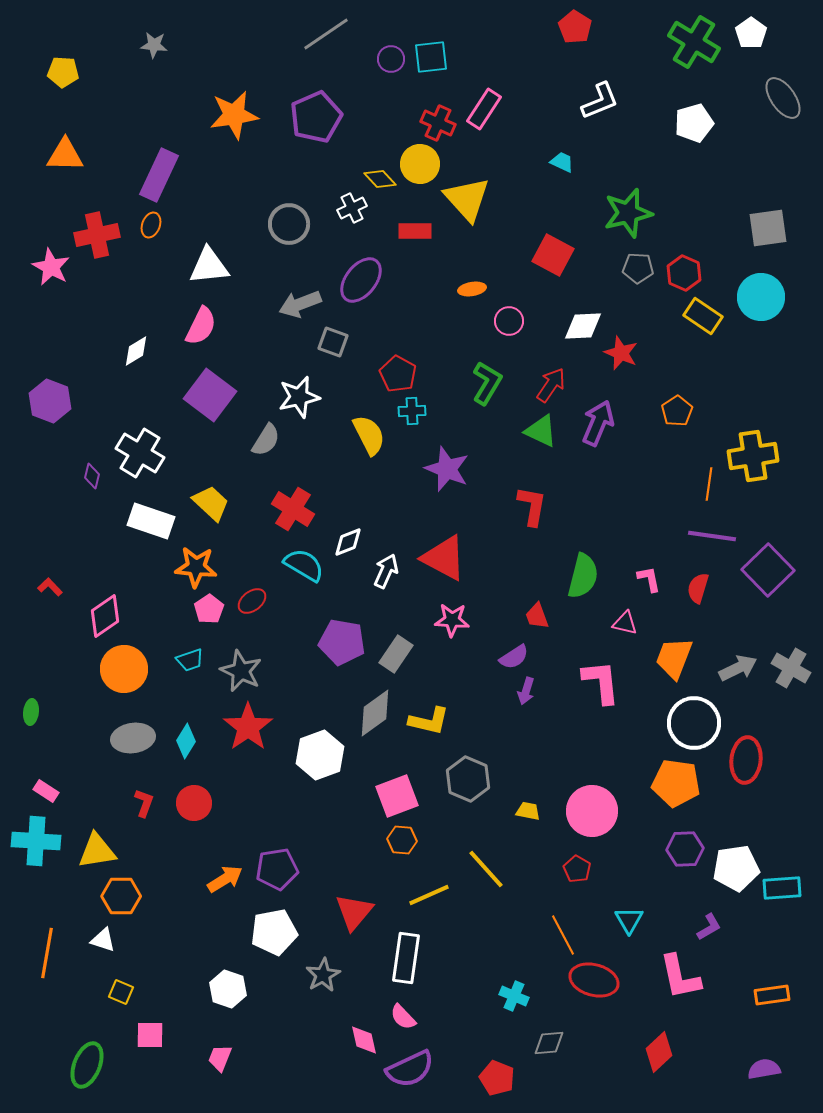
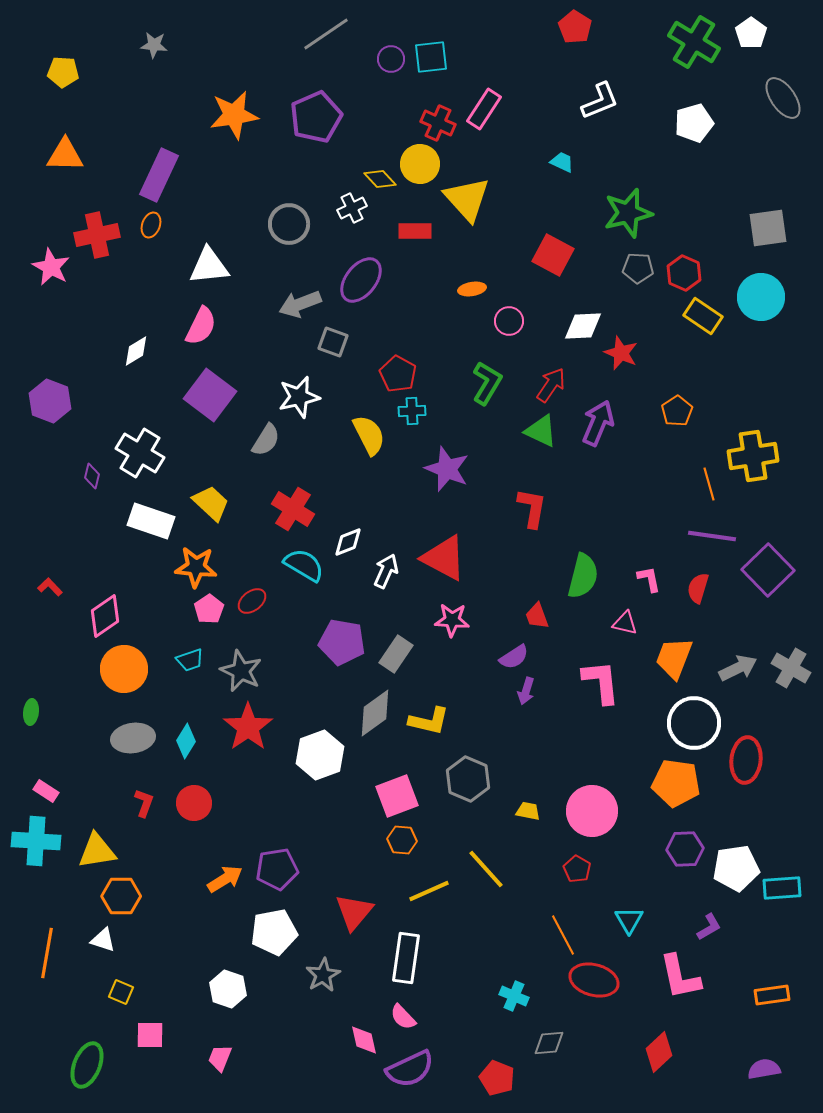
orange line at (709, 484): rotated 24 degrees counterclockwise
red L-shape at (532, 506): moved 2 px down
yellow line at (429, 895): moved 4 px up
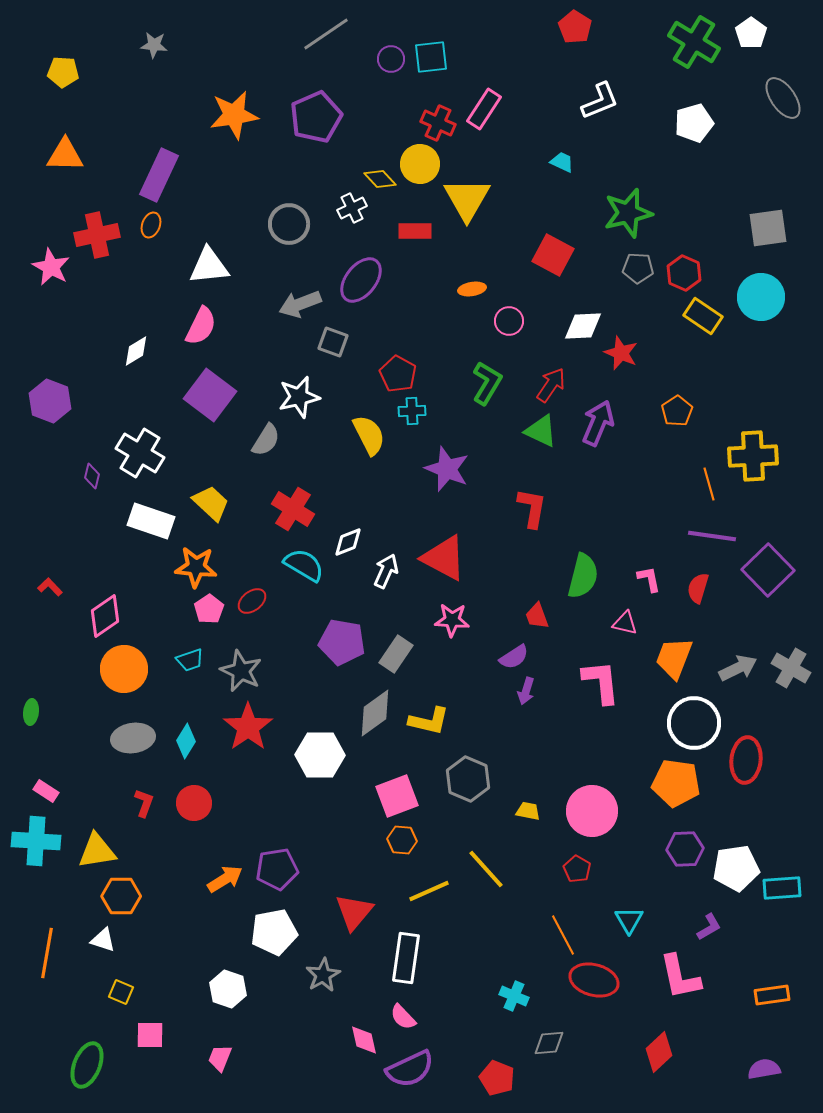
yellow triangle at (467, 199): rotated 12 degrees clockwise
yellow cross at (753, 456): rotated 6 degrees clockwise
white hexagon at (320, 755): rotated 21 degrees clockwise
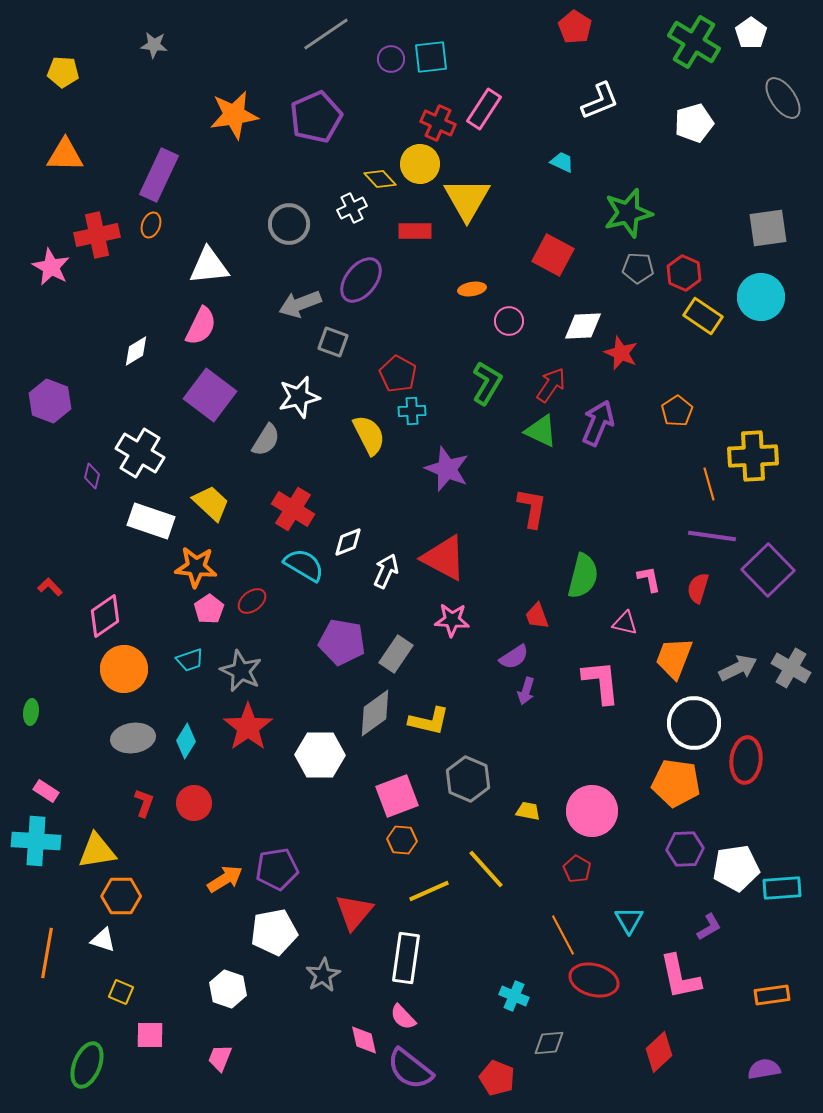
purple semicircle at (410, 1069): rotated 63 degrees clockwise
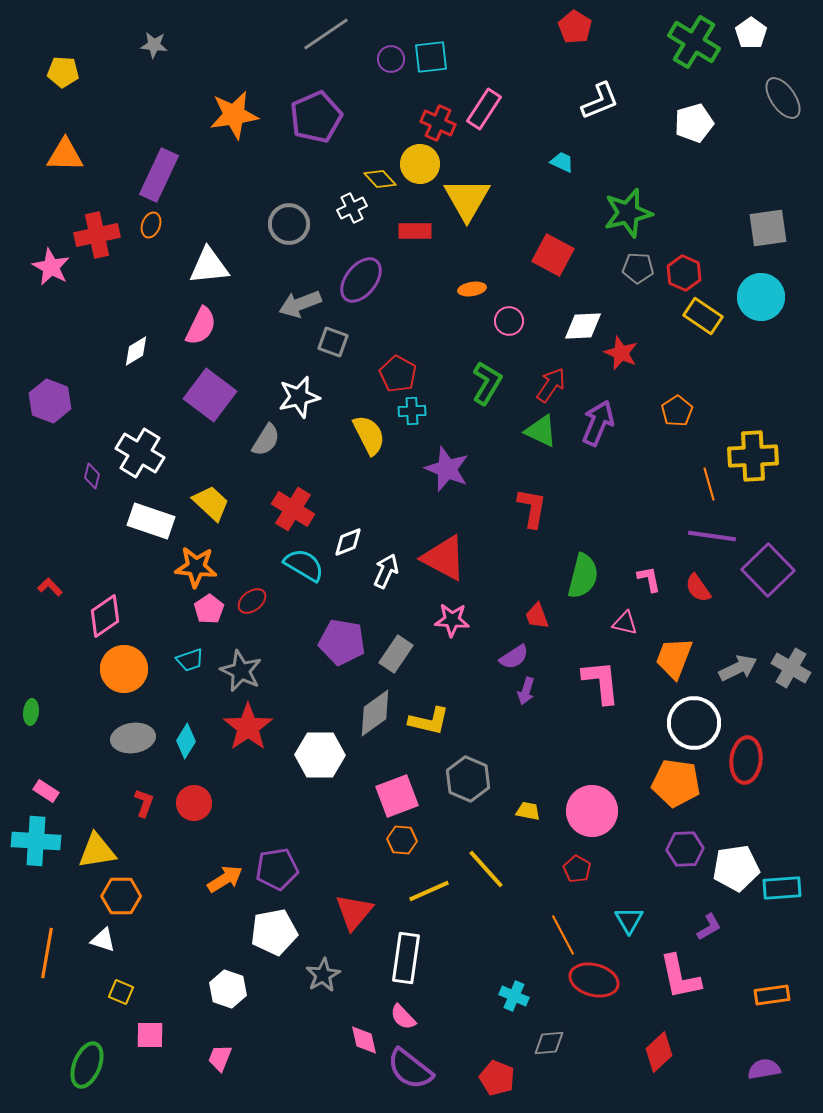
red semicircle at (698, 588): rotated 52 degrees counterclockwise
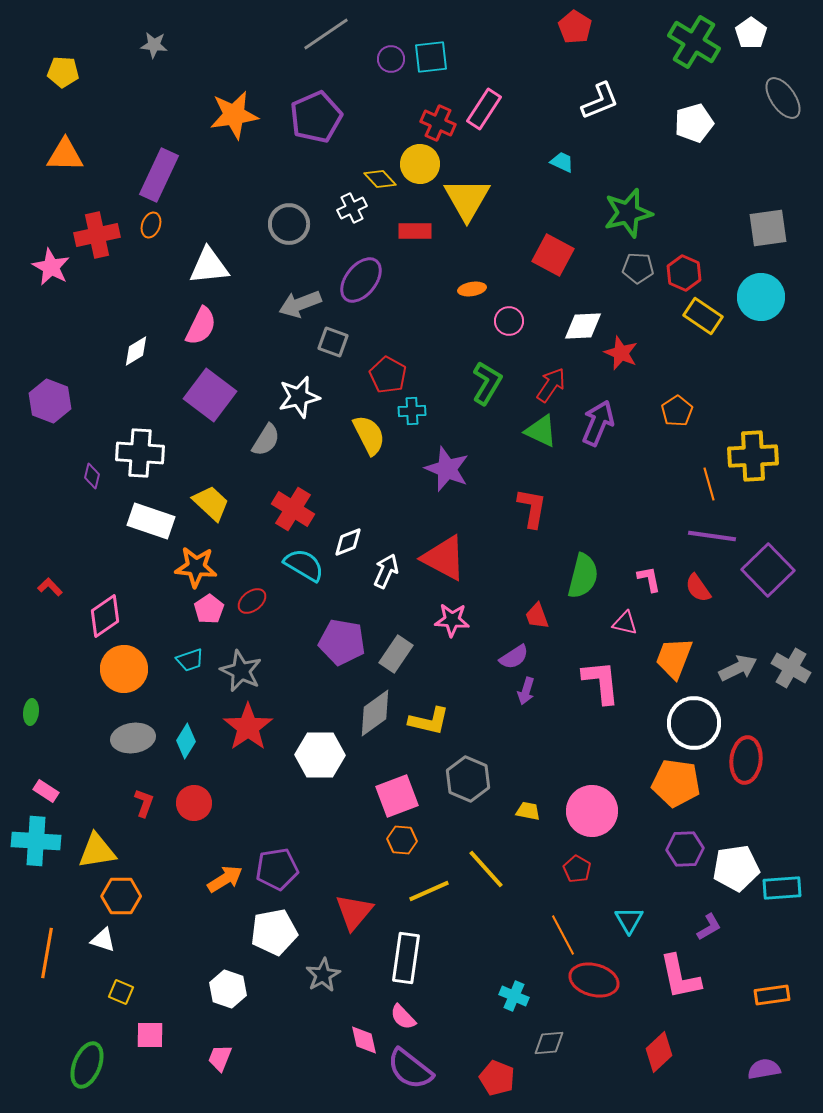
red pentagon at (398, 374): moved 10 px left, 1 px down
white cross at (140, 453): rotated 27 degrees counterclockwise
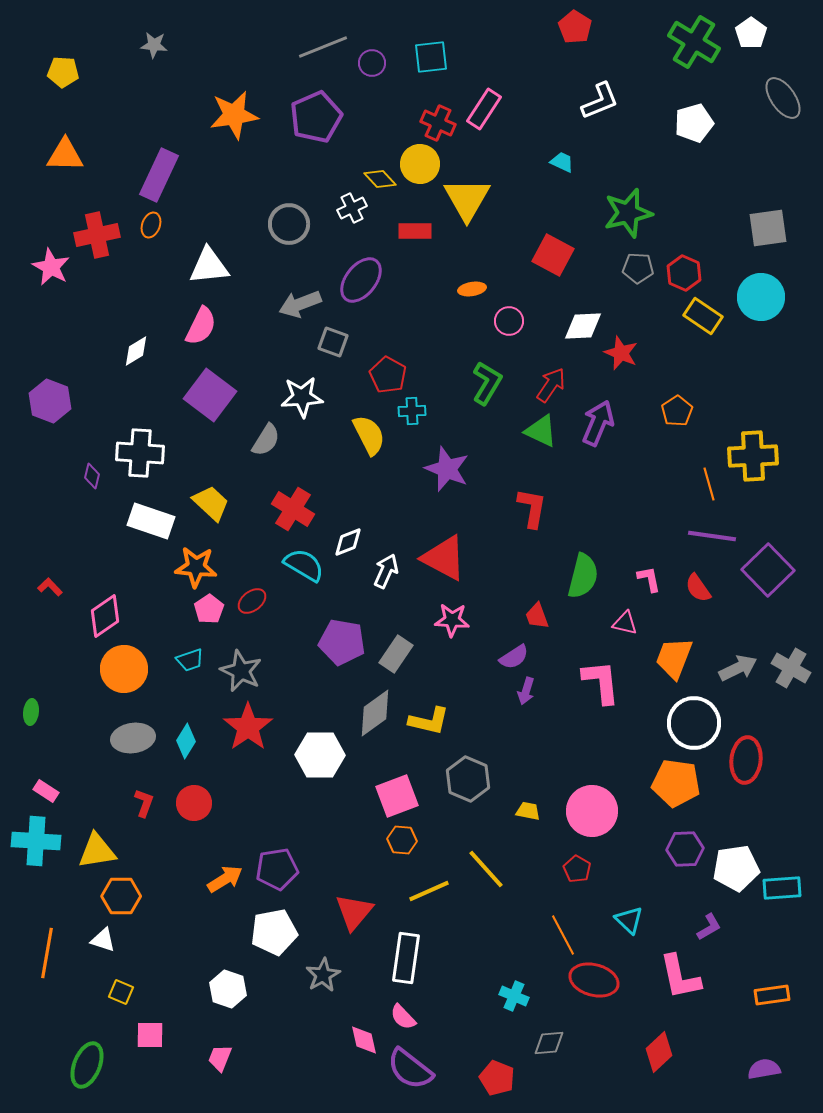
gray line at (326, 34): moved 3 px left, 13 px down; rotated 12 degrees clockwise
purple circle at (391, 59): moved 19 px left, 4 px down
white star at (299, 397): moved 3 px right; rotated 9 degrees clockwise
cyan triangle at (629, 920): rotated 16 degrees counterclockwise
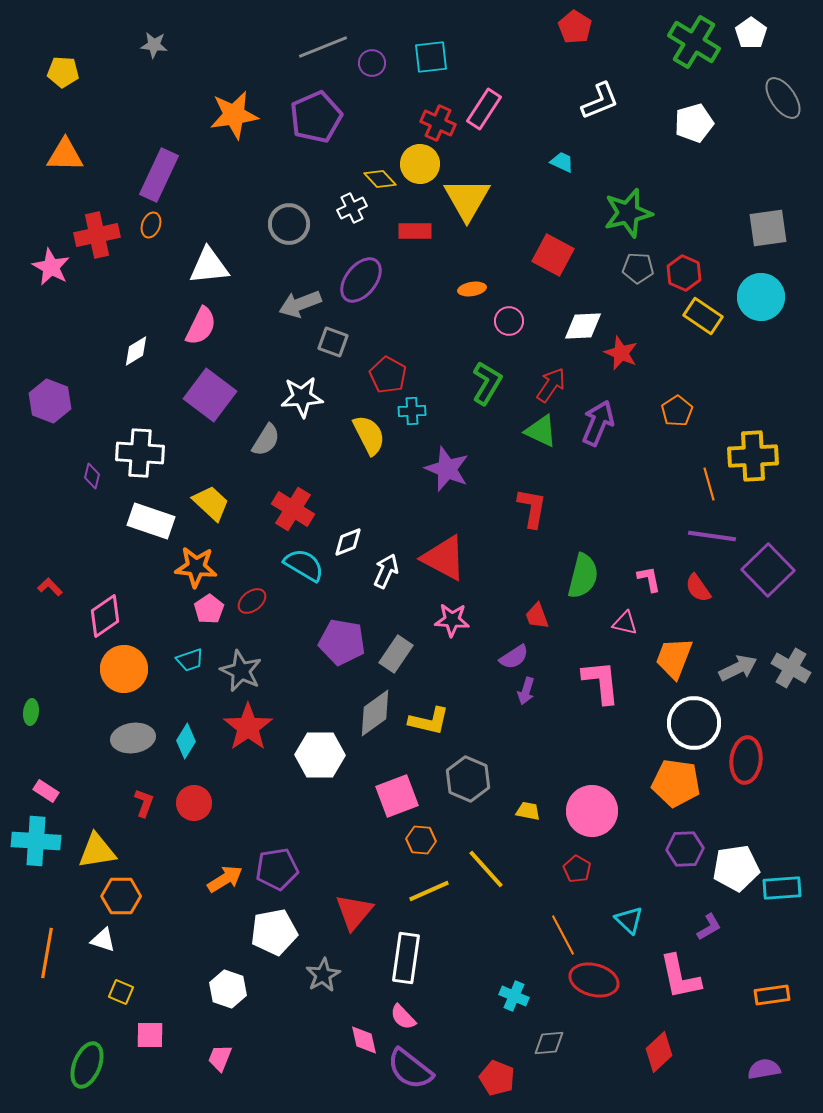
orange hexagon at (402, 840): moved 19 px right
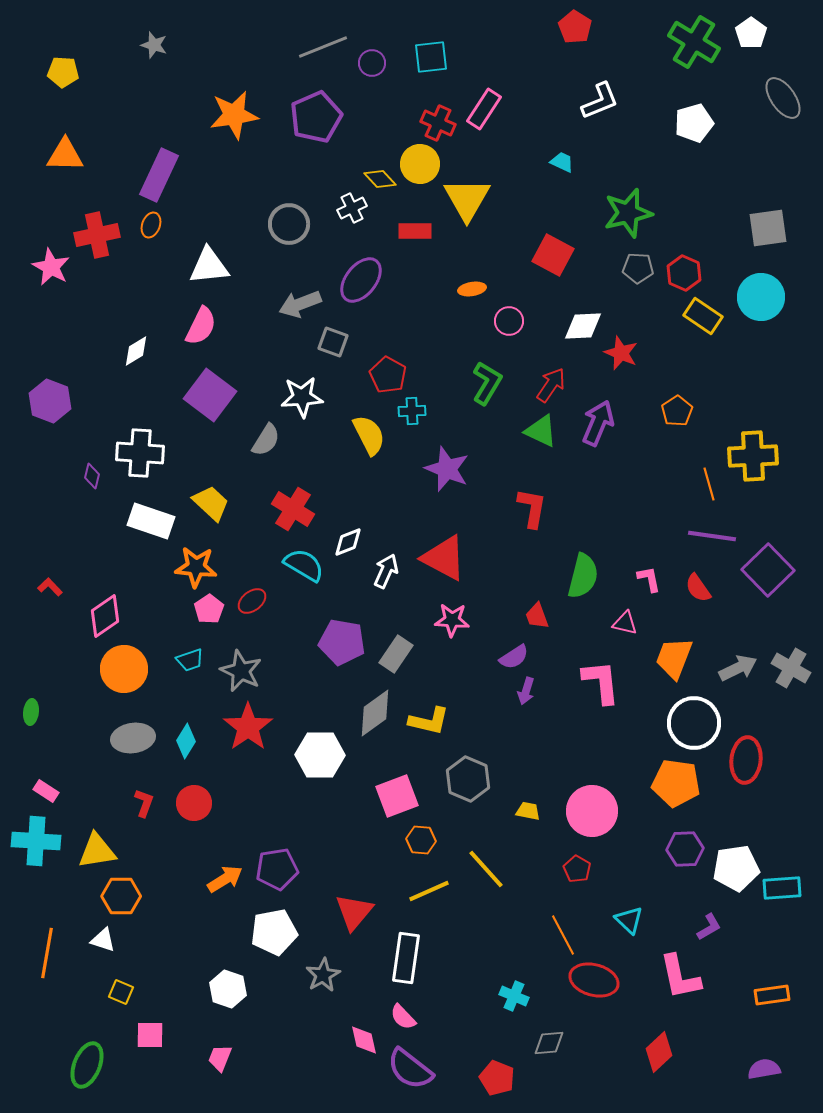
gray star at (154, 45): rotated 12 degrees clockwise
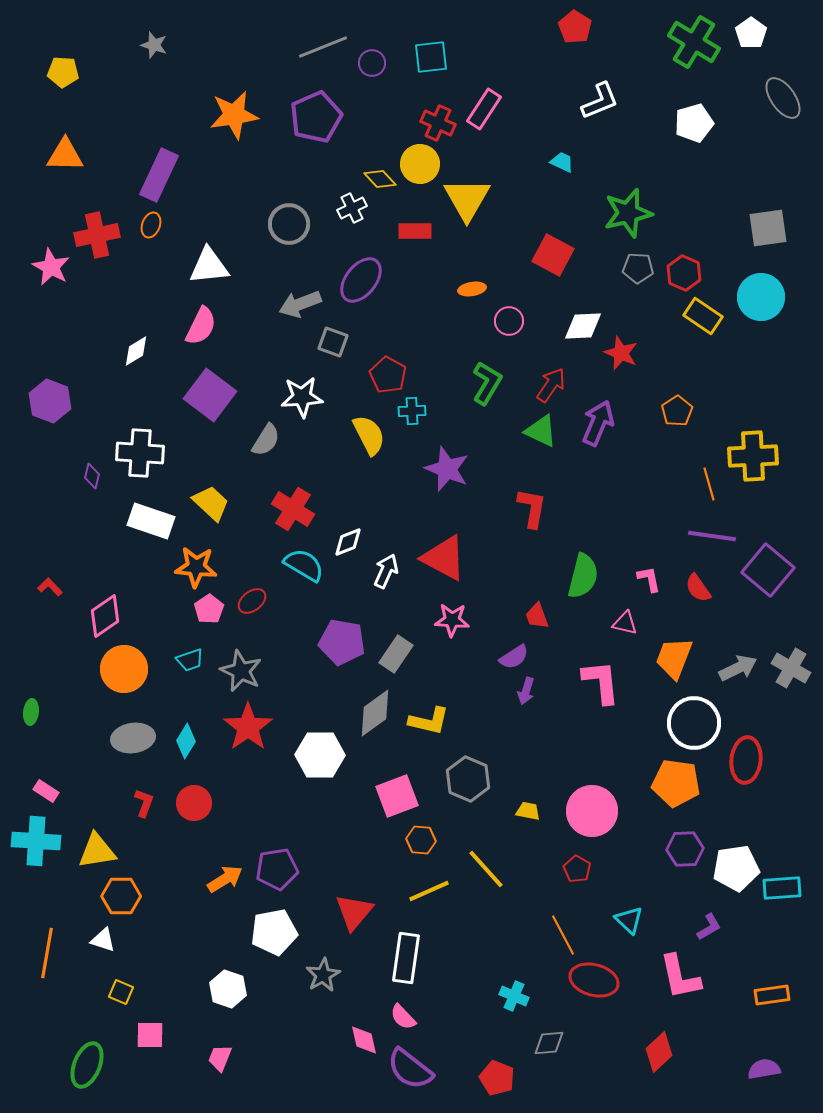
purple square at (768, 570): rotated 6 degrees counterclockwise
